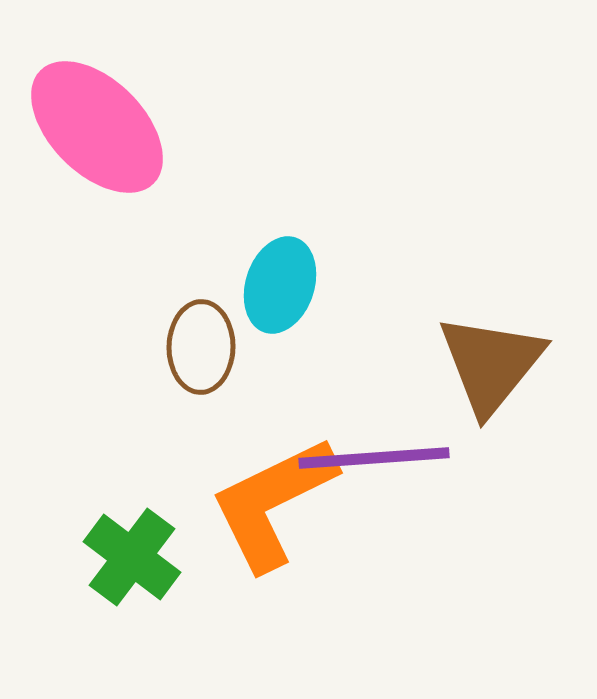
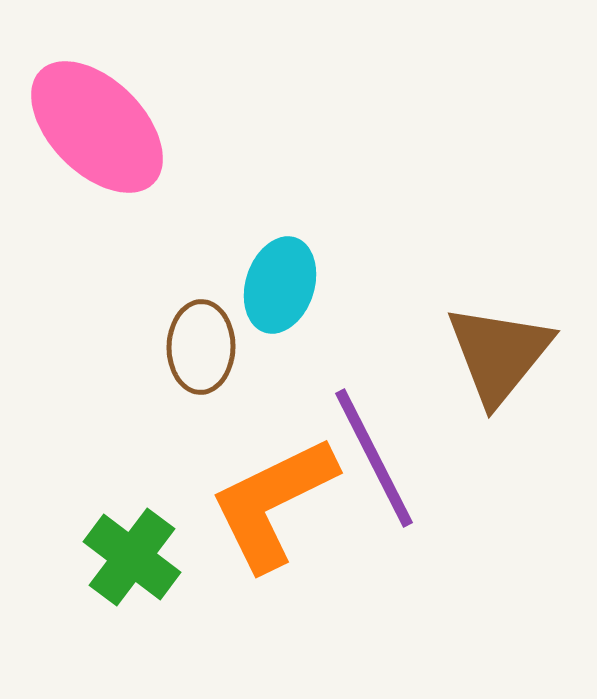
brown triangle: moved 8 px right, 10 px up
purple line: rotated 67 degrees clockwise
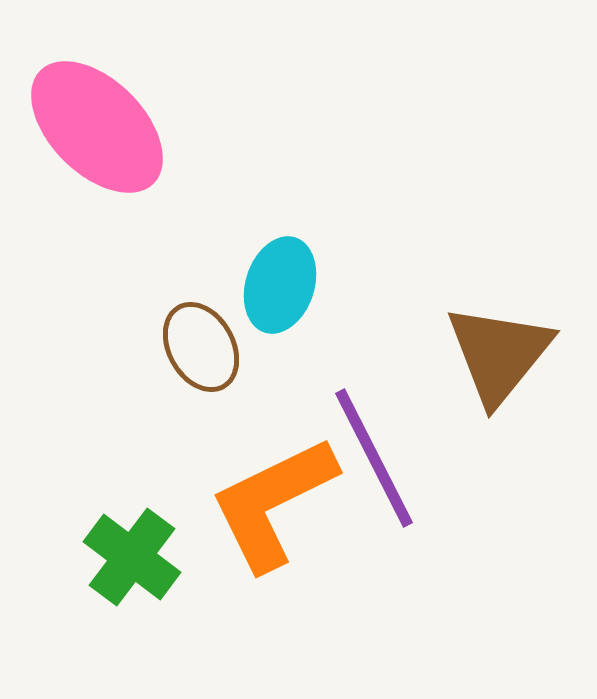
brown ellipse: rotated 30 degrees counterclockwise
